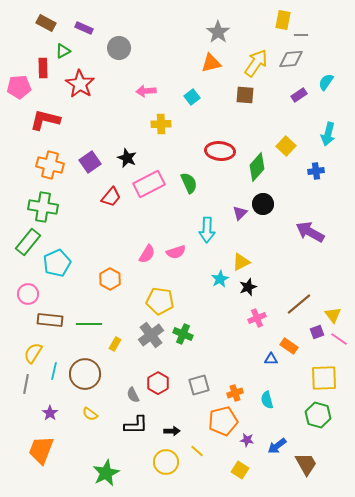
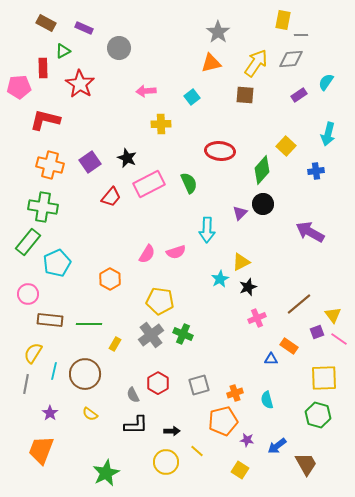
green diamond at (257, 167): moved 5 px right, 3 px down
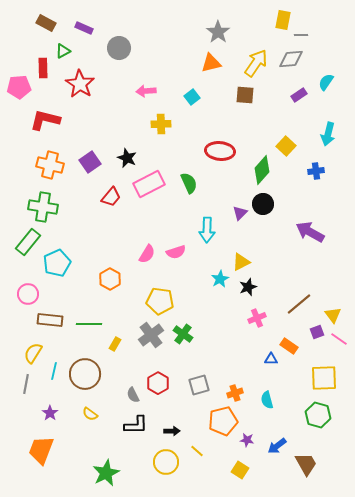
green cross at (183, 334): rotated 12 degrees clockwise
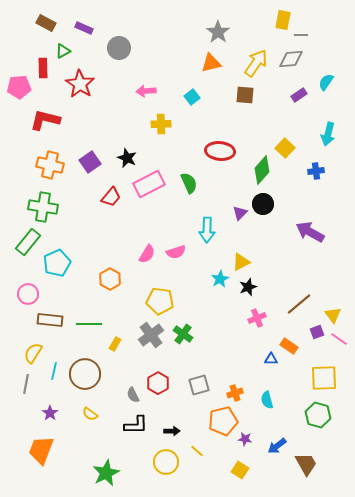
yellow square at (286, 146): moved 1 px left, 2 px down
purple star at (247, 440): moved 2 px left, 1 px up
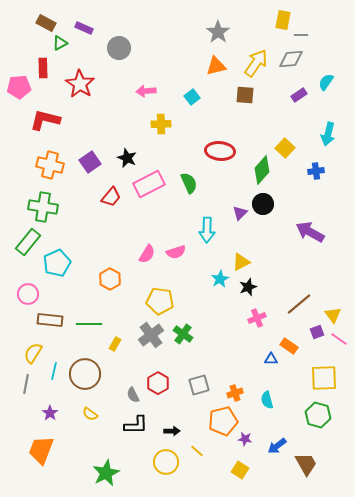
green triangle at (63, 51): moved 3 px left, 8 px up
orange triangle at (211, 63): moved 5 px right, 3 px down
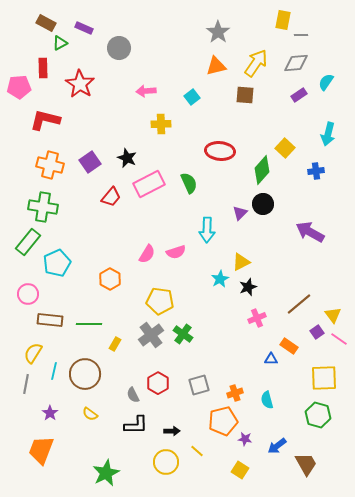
gray diamond at (291, 59): moved 5 px right, 4 px down
purple square at (317, 332): rotated 16 degrees counterclockwise
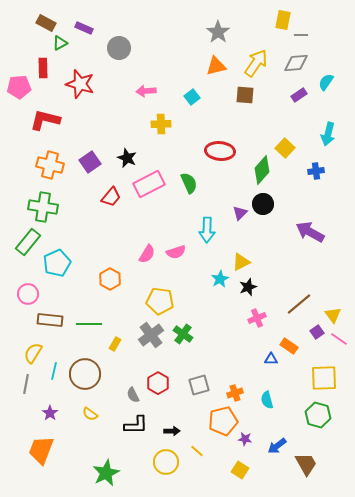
red star at (80, 84): rotated 16 degrees counterclockwise
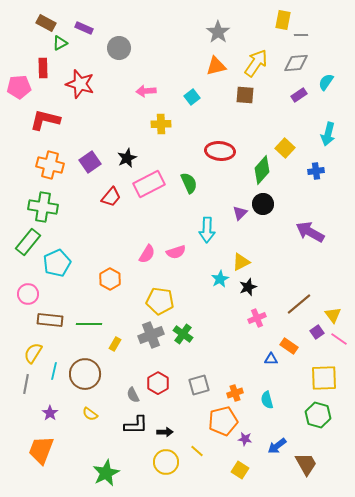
black star at (127, 158): rotated 24 degrees clockwise
gray cross at (151, 335): rotated 15 degrees clockwise
black arrow at (172, 431): moved 7 px left, 1 px down
